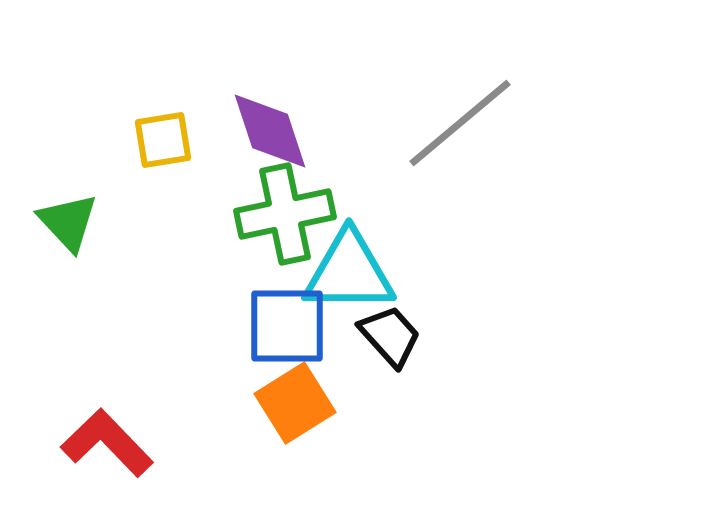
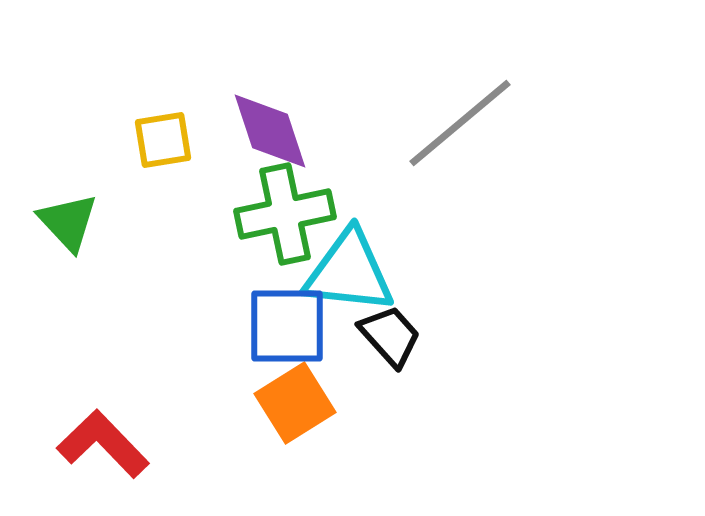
cyan triangle: rotated 6 degrees clockwise
red L-shape: moved 4 px left, 1 px down
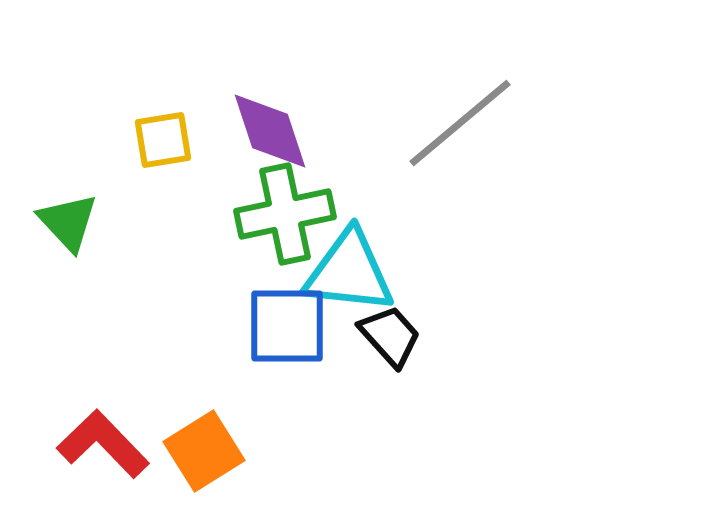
orange square: moved 91 px left, 48 px down
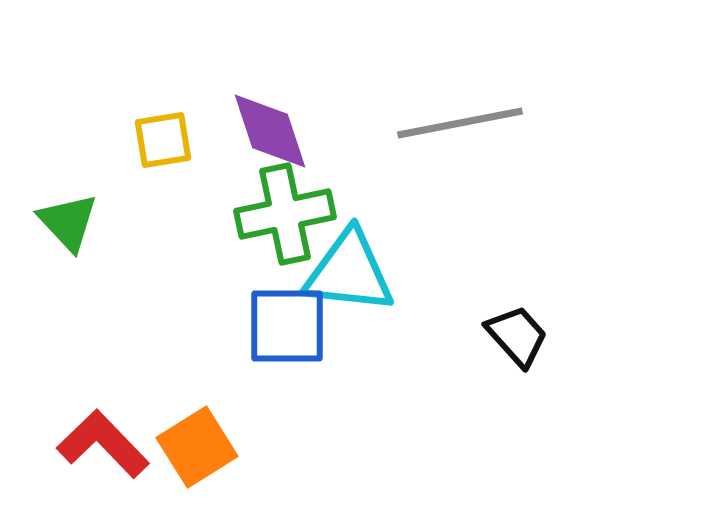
gray line: rotated 29 degrees clockwise
black trapezoid: moved 127 px right
orange square: moved 7 px left, 4 px up
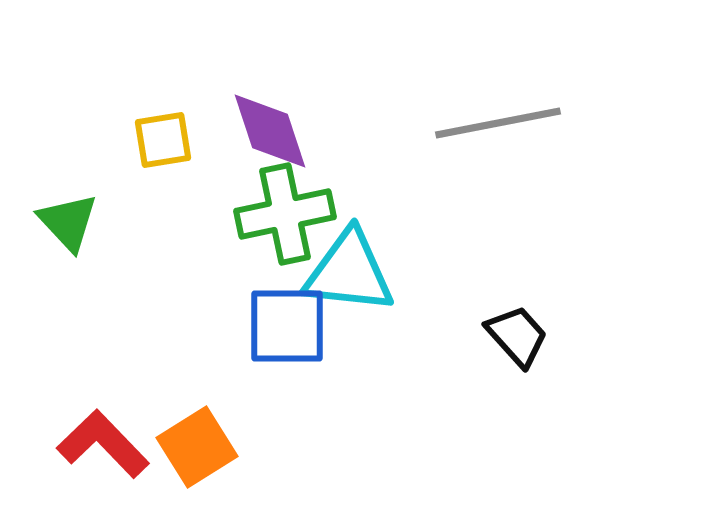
gray line: moved 38 px right
